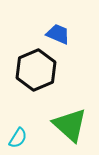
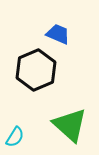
cyan semicircle: moved 3 px left, 1 px up
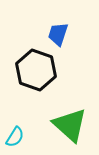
blue trapezoid: rotated 95 degrees counterclockwise
black hexagon: rotated 18 degrees counterclockwise
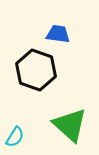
blue trapezoid: rotated 80 degrees clockwise
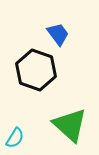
blue trapezoid: rotated 45 degrees clockwise
cyan semicircle: moved 1 px down
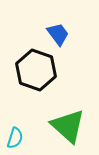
green triangle: moved 2 px left, 1 px down
cyan semicircle: rotated 15 degrees counterclockwise
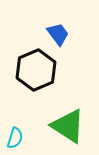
black hexagon: rotated 18 degrees clockwise
green triangle: rotated 9 degrees counterclockwise
